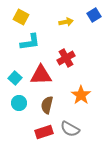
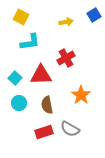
brown semicircle: rotated 24 degrees counterclockwise
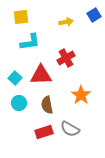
yellow square: rotated 35 degrees counterclockwise
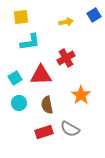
cyan square: rotated 16 degrees clockwise
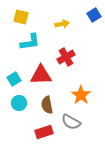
yellow square: rotated 21 degrees clockwise
yellow arrow: moved 4 px left, 2 px down
red cross: moved 1 px up
cyan square: moved 1 px left, 1 px down
gray semicircle: moved 1 px right, 7 px up
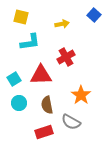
blue square: rotated 16 degrees counterclockwise
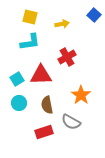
yellow square: moved 9 px right
red cross: moved 1 px right
cyan square: moved 3 px right
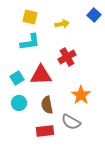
cyan square: moved 1 px up
red rectangle: moved 1 px right, 1 px up; rotated 12 degrees clockwise
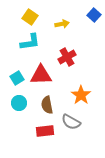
yellow square: rotated 21 degrees clockwise
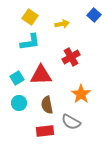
red cross: moved 4 px right
orange star: moved 1 px up
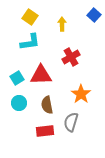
yellow arrow: rotated 80 degrees counterclockwise
gray semicircle: rotated 78 degrees clockwise
